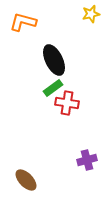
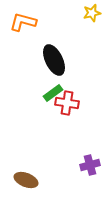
yellow star: moved 1 px right, 1 px up
green rectangle: moved 5 px down
purple cross: moved 3 px right, 5 px down
brown ellipse: rotated 25 degrees counterclockwise
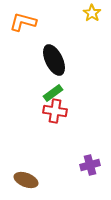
yellow star: rotated 24 degrees counterclockwise
red cross: moved 12 px left, 8 px down
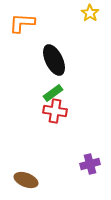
yellow star: moved 2 px left
orange L-shape: moved 1 px left, 1 px down; rotated 12 degrees counterclockwise
purple cross: moved 1 px up
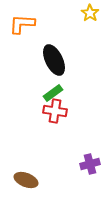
orange L-shape: moved 1 px down
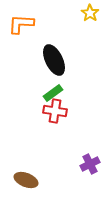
orange L-shape: moved 1 px left
purple cross: rotated 12 degrees counterclockwise
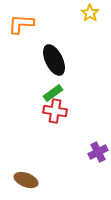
purple cross: moved 8 px right, 12 px up
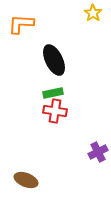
yellow star: moved 3 px right
green rectangle: rotated 24 degrees clockwise
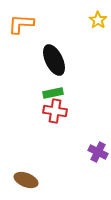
yellow star: moved 5 px right, 7 px down
purple cross: rotated 36 degrees counterclockwise
